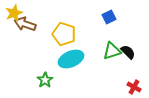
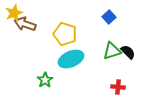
blue square: rotated 16 degrees counterclockwise
yellow pentagon: moved 1 px right
red cross: moved 16 px left; rotated 24 degrees counterclockwise
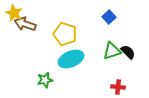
yellow star: rotated 24 degrees counterclockwise
green star: rotated 21 degrees clockwise
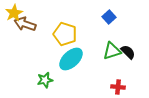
yellow star: rotated 18 degrees clockwise
cyan ellipse: rotated 20 degrees counterclockwise
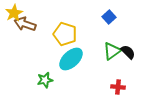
green triangle: rotated 18 degrees counterclockwise
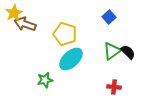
red cross: moved 4 px left
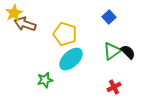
red cross: rotated 32 degrees counterclockwise
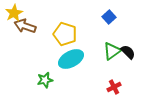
brown arrow: moved 2 px down
cyan ellipse: rotated 15 degrees clockwise
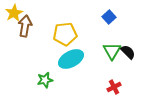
brown arrow: rotated 80 degrees clockwise
yellow pentagon: rotated 25 degrees counterclockwise
green triangle: rotated 24 degrees counterclockwise
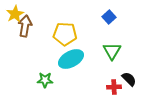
yellow star: moved 1 px right, 1 px down
yellow pentagon: rotated 10 degrees clockwise
black semicircle: moved 1 px right, 27 px down
green star: rotated 14 degrees clockwise
red cross: rotated 24 degrees clockwise
